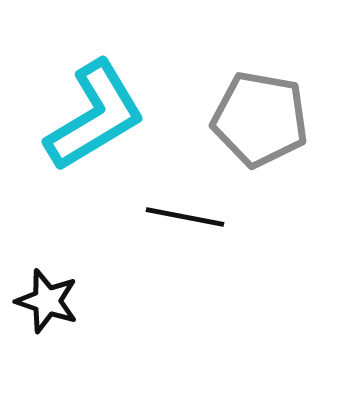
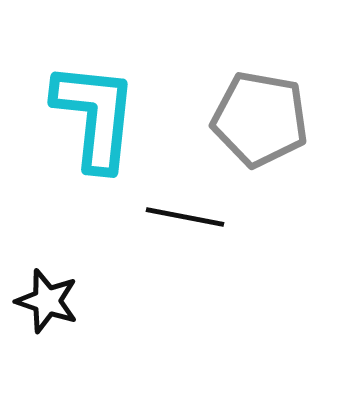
cyan L-shape: rotated 53 degrees counterclockwise
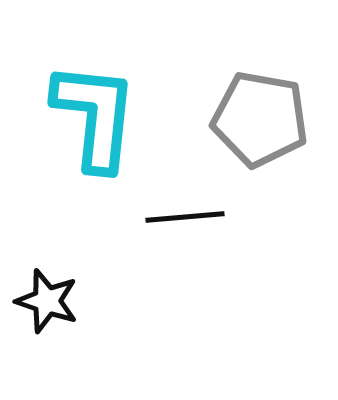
black line: rotated 16 degrees counterclockwise
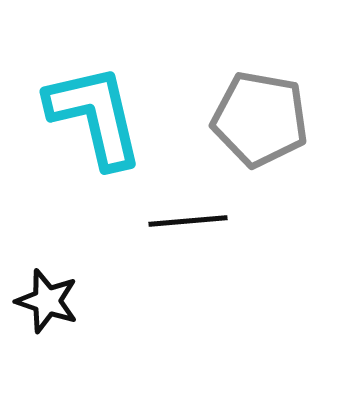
cyan L-shape: rotated 19 degrees counterclockwise
black line: moved 3 px right, 4 px down
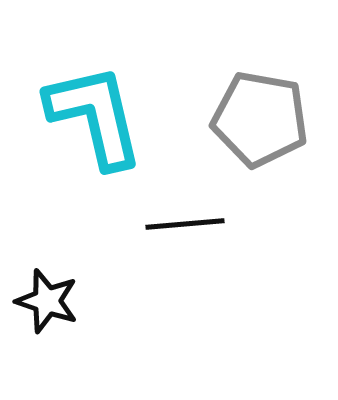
black line: moved 3 px left, 3 px down
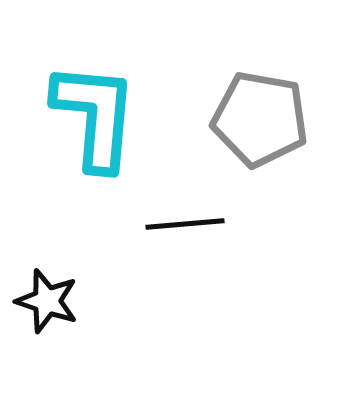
cyan L-shape: rotated 18 degrees clockwise
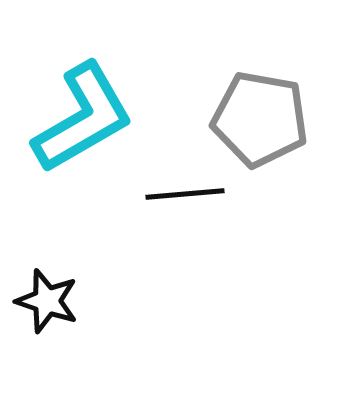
cyan L-shape: moved 12 px left, 2 px down; rotated 55 degrees clockwise
black line: moved 30 px up
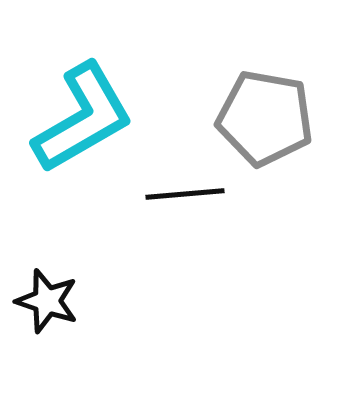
gray pentagon: moved 5 px right, 1 px up
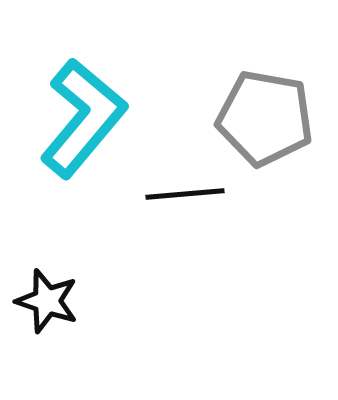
cyan L-shape: rotated 20 degrees counterclockwise
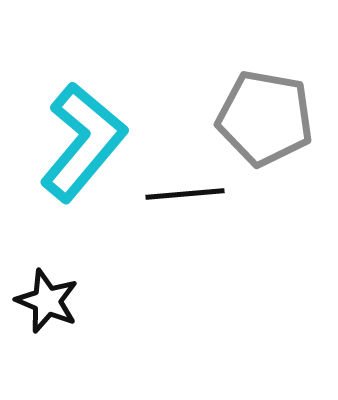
cyan L-shape: moved 24 px down
black star: rotated 4 degrees clockwise
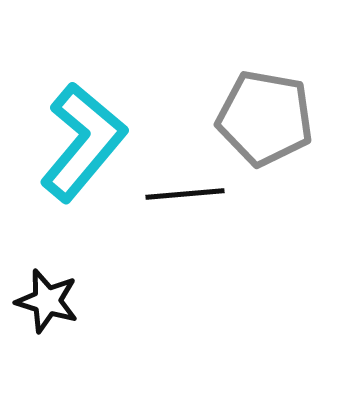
black star: rotated 6 degrees counterclockwise
